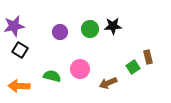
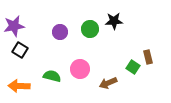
black star: moved 1 px right, 5 px up
green square: rotated 24 degrees counterclockwise
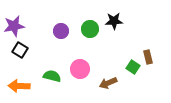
purple circle: moved 1 px right, 1 px up
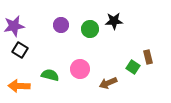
purple circle: moved 6 px up
green semicircle: moved 2 px left, 1 px up
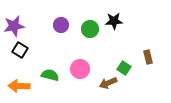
green square: moved 9 px left, 1 px down
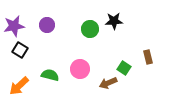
purple circle: moved 14 px left
orange arrow: rotated 45 degrees counterclockwise
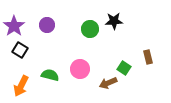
purple star: rotated 25 degrees counterclockwise
orange arrow: moved 2 px right; rotated 20 degrees counterclockwise
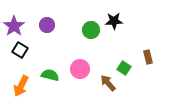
green circle: moved 1 px right, 1 px down
brown arrow: rotated 72 degrees clockwise
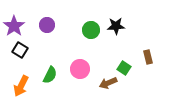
black star: moved 2 px right, 5 px down
green semicircle: rotated 102 degrees clockwise
brown arrow: rotated 72 degrees counterclockwise
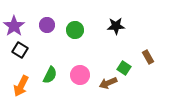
green circle: moved 16 px left
brown rectangle: rotated 16 degrees counterclockwise
pink circle: moved 6 px down
